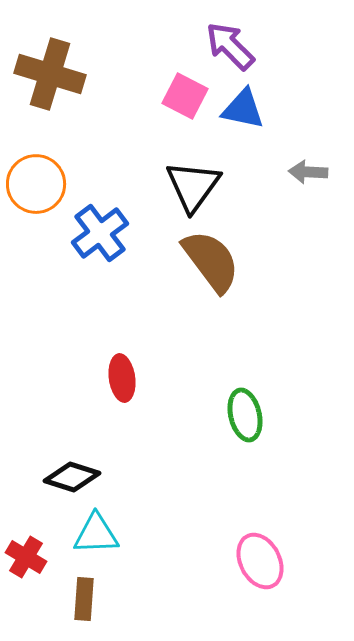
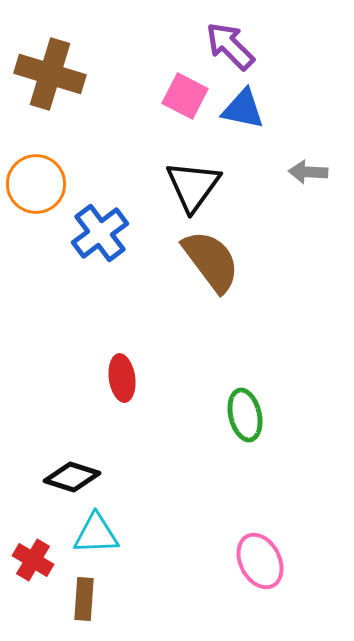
red cross: moved 7 px right, 3 px down
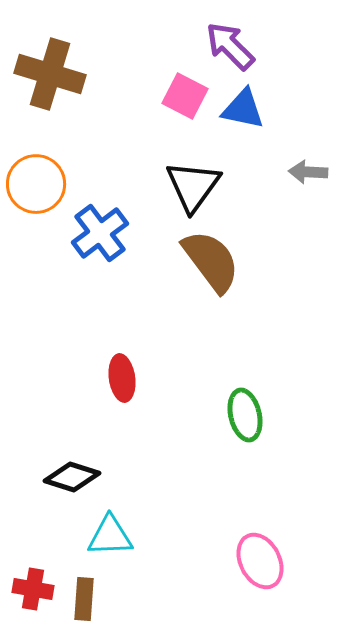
cyan triangle: moved 14 px right, 2 px down
red cross: moved 29 px down; rotated 21 degrees counterclockwise
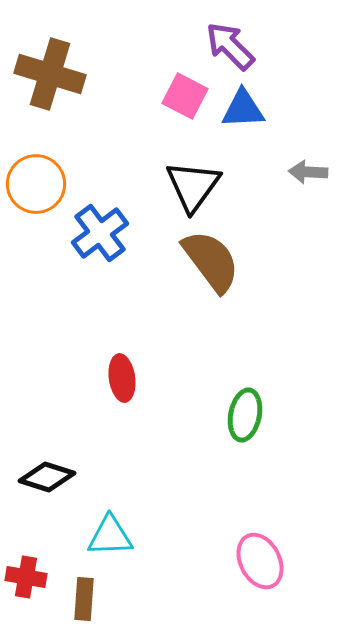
blue triangle: rotated 15 degrees counterclockwise
green ellipse: rotated 24 degrees clockwise
black diamond: moved 25 px left
red cross: moved 7 px left, 12 px up
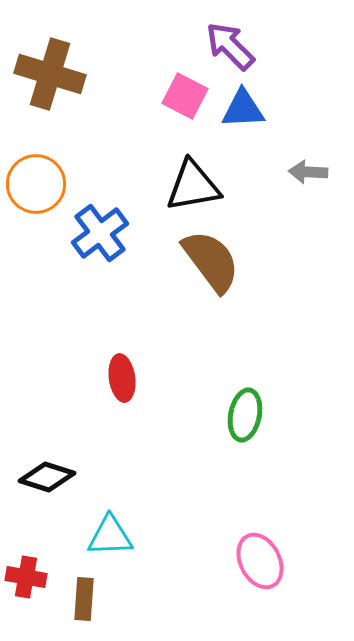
black triangle: rotated 44 degrees clockwise
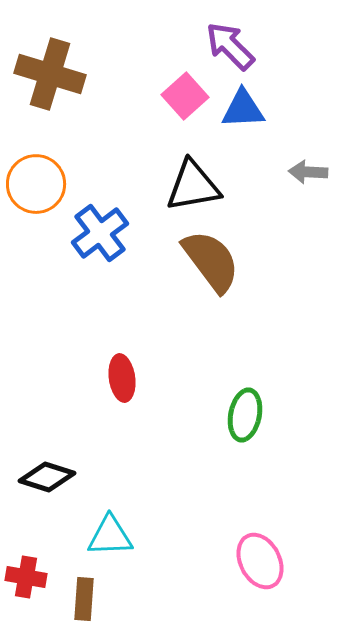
pink square: rotated 21 degrees clockwise
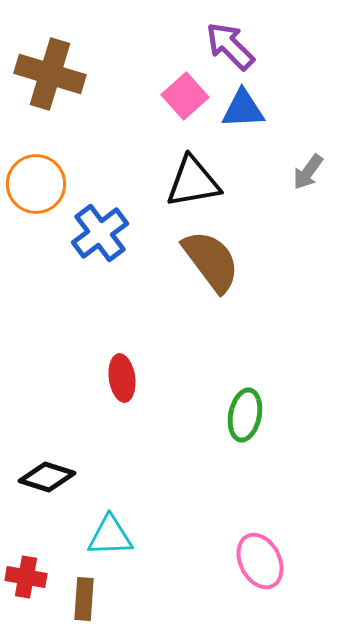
gray arrow: rotated 57 degrees counterclockwise
black triangle: moved 4 px up
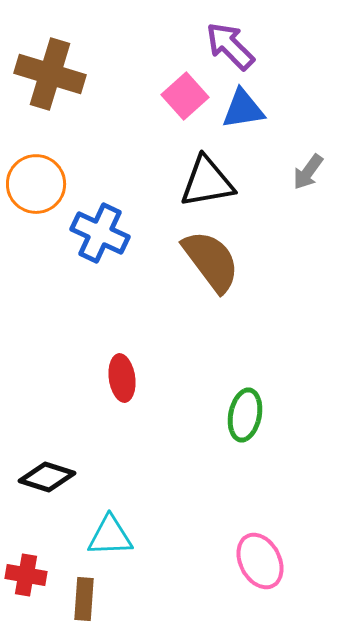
blue triangle: rotated 6 degrees counterclockwise
black triangle: moved 14 px right
blue cross: rotated 28 degrees counterclockwise
red cross: moved 2 px up
